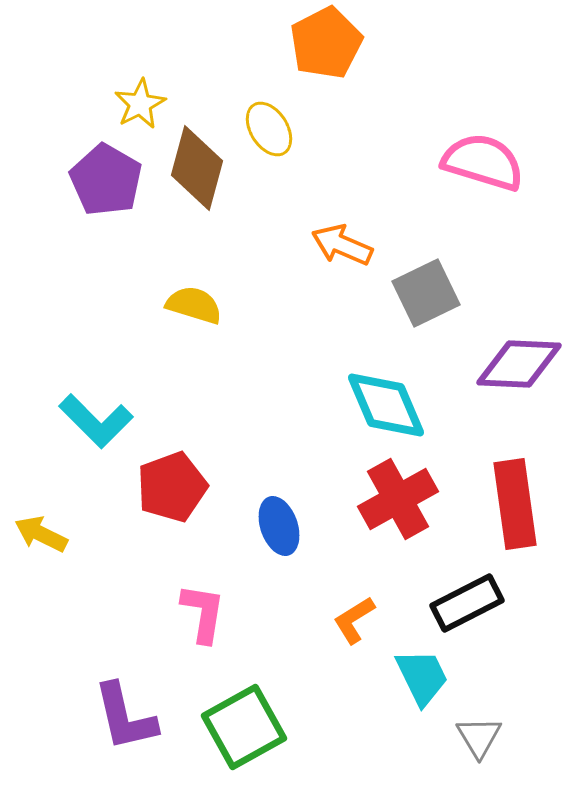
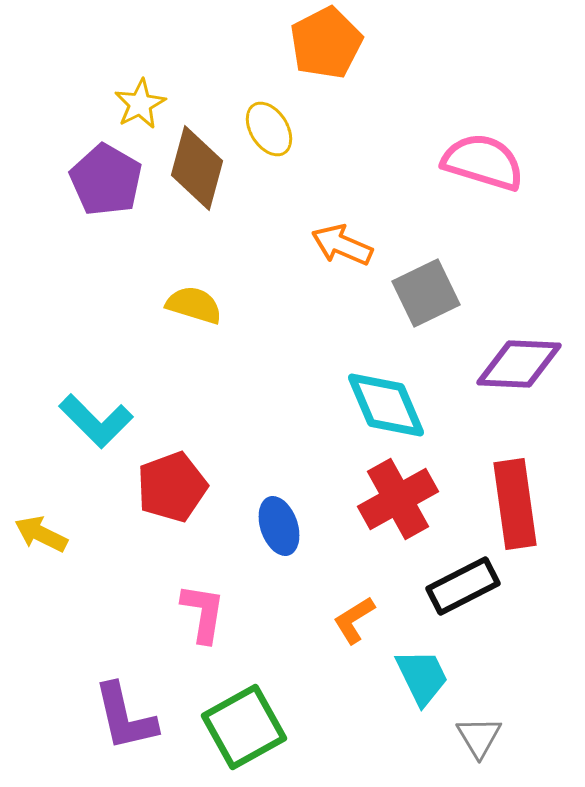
black rectangle: moved 4 px left, 17 px up
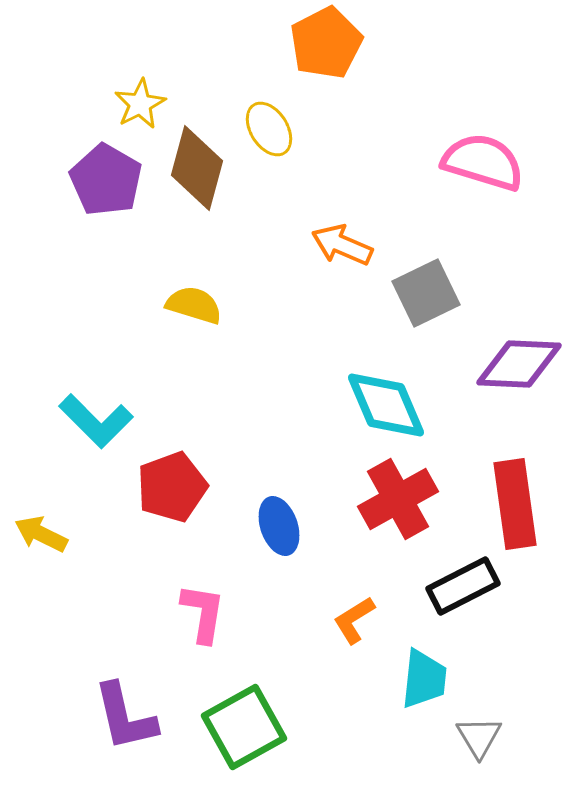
cyan trapezoid: moved 2 px right, 2 px down; rotated 32 degrees clockwise
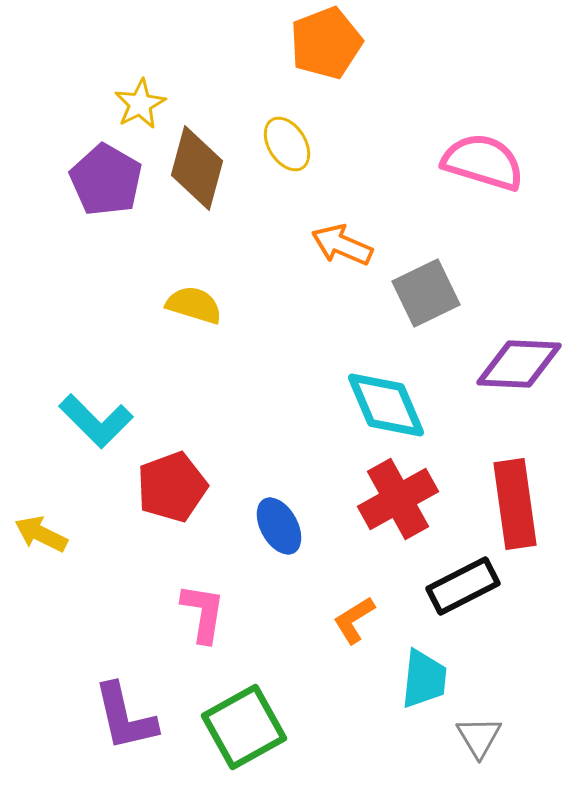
orange pentagon: rotated 6 degrees clockwise
yellow ellipse: moved 18 px right, 15 px down
blue ellipse: rotated 10 degrees counterclockwise
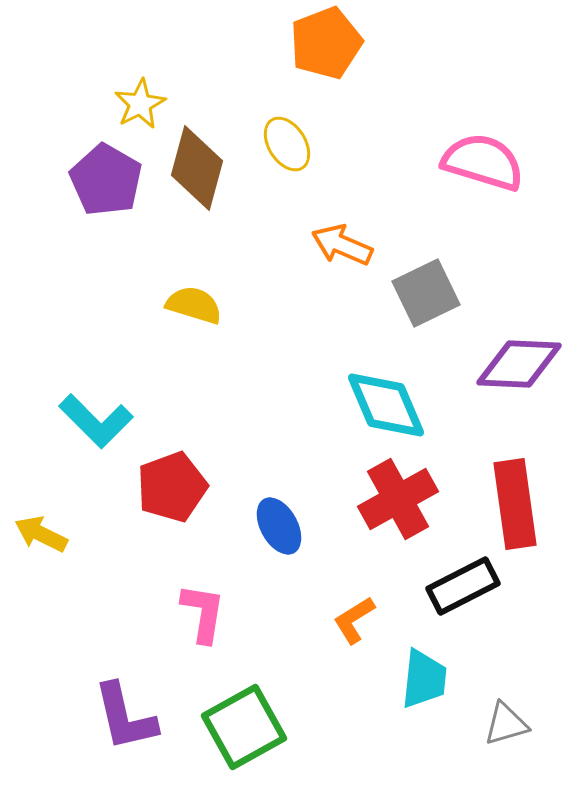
gray triangle: moved 27 px right, 13 px up; rotated 45 degrees clockwise
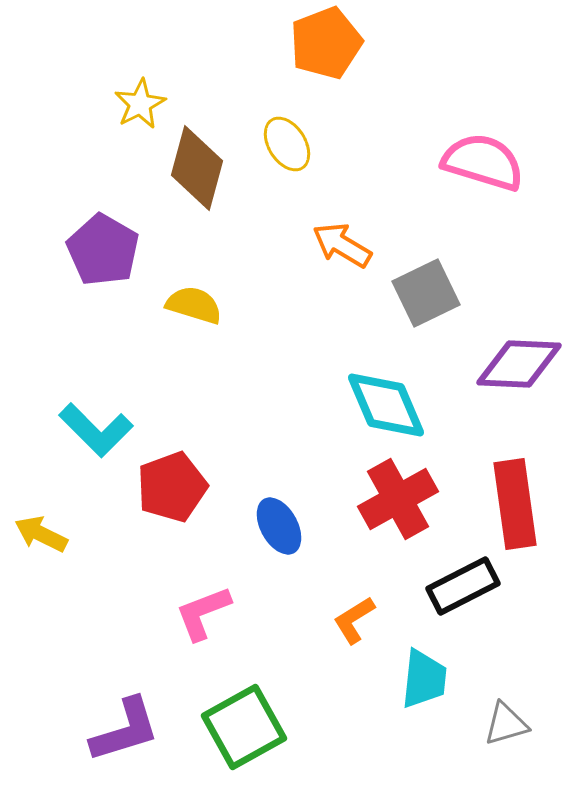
purple pentagon: moved 3 px left, 70 px down
orange arrow: rotated 8 degrees clockwise
cyan L-shape: moved 9 px down
pink L-shape: rotated 120 degrees counterclockwise
purple L-shape: moved 13 px down; rotated 94 degrees counterclockwise
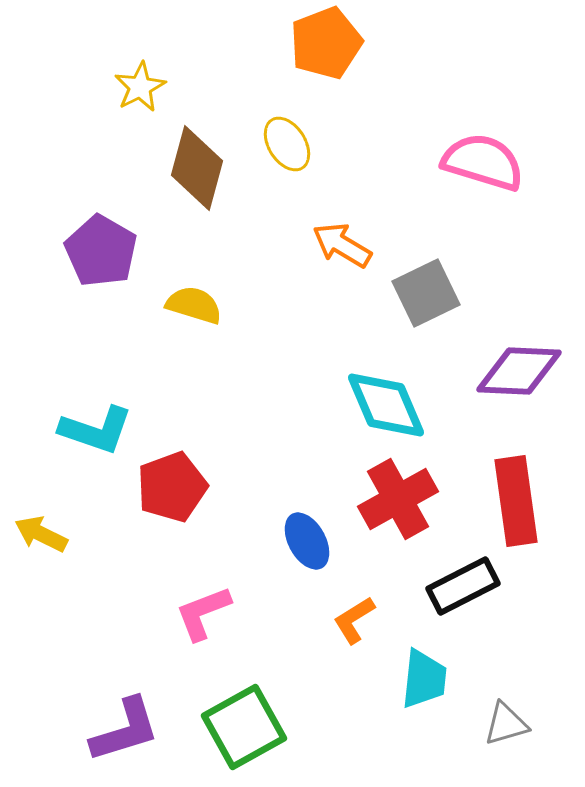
yellow star: moved 17 px up
purple pentagon: moved 2 px left, 1 px down
purple diamond: moved 7 px down
cyan L-shape: rotated 26 degrees counterclockwise
red rectangle: moved 1 px right, 3 px up
blue ellipse: moved 28 px right, 15 px down
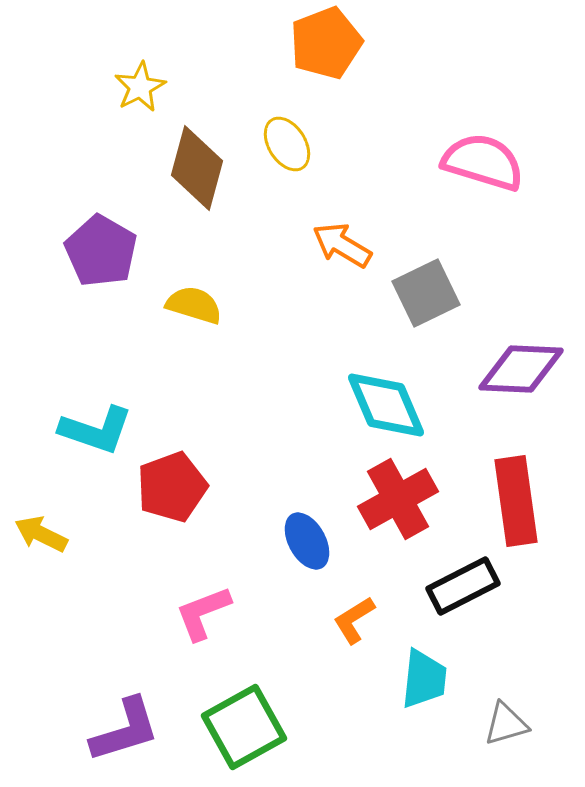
purple diamond: moved 2 px right, 2 px up
